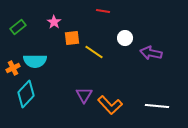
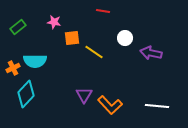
pink star: rotated 24 degrees counterclockwise
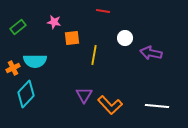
yellow line: moved 3 px down; rotated 66 degrees clockwise
